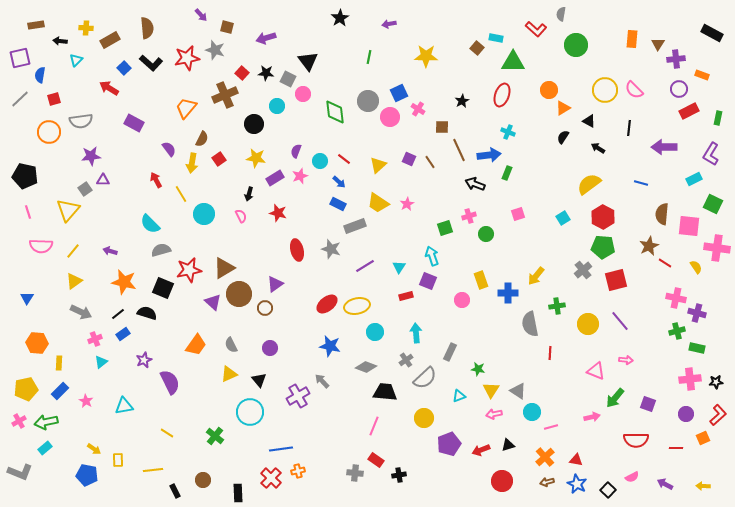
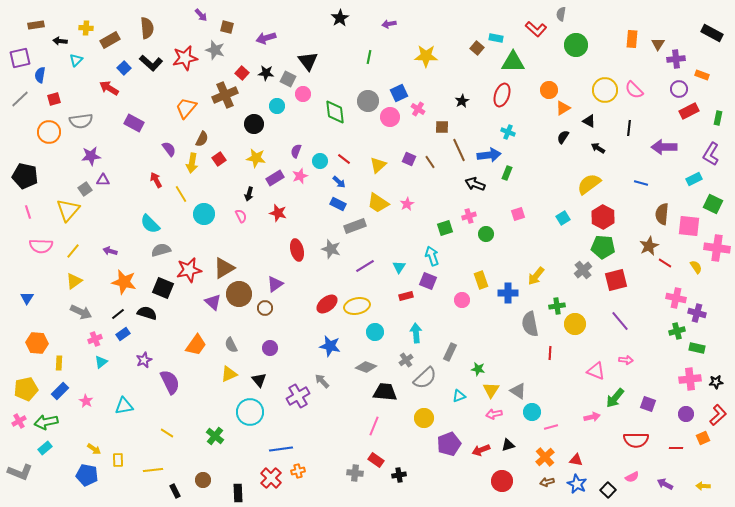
red star at (187, 58): moved 2 px left
yellow circle at (588, 324): moved 13 px left
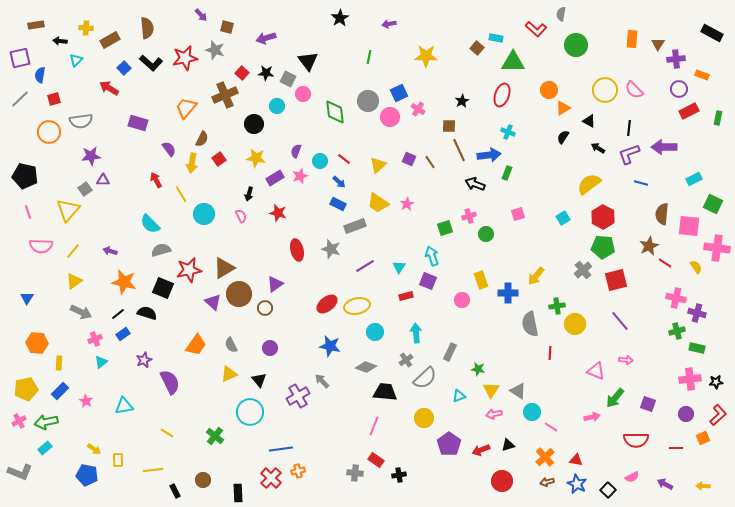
purple rectangle at (134, 123): moved 4 px right; rotated 12 degrees counterclockwise
brown square at (442, 127): moved 7 px right, 1 px up
purple L-shape at (711, 154): moved 82 px left; rotated 40 degrees clockwise
pink line at (551, 427): rotated 48 degrees clockwise
purple pentagon at (449, 444): rotated 15 degrees counterclockwise
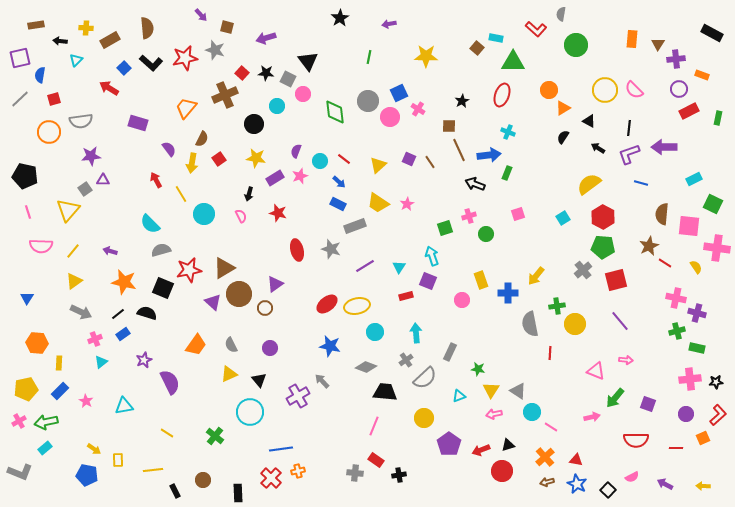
red circle at (502, 481): moved 10 px up
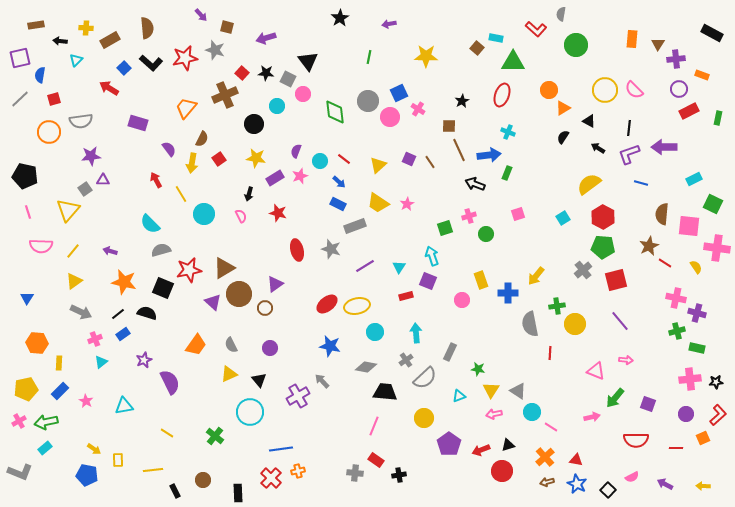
gray diamond at (366, 367): rotated 10 degrees counterclockwise
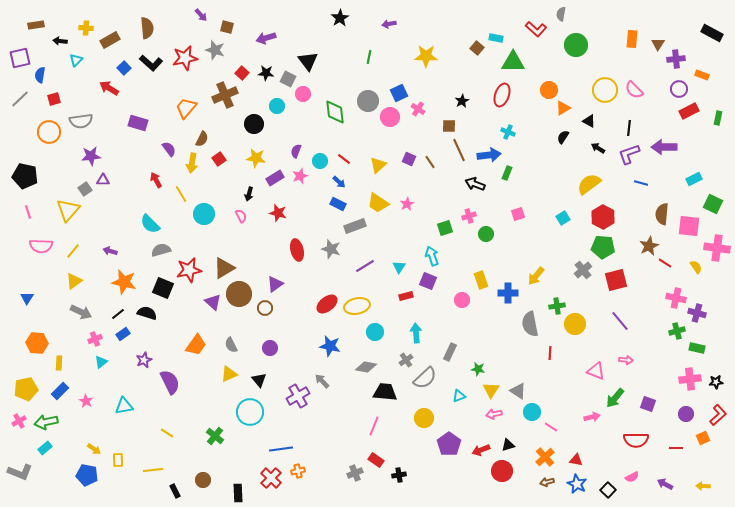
gray cross at (355, 473): rotated 28 degrees counterclockwise
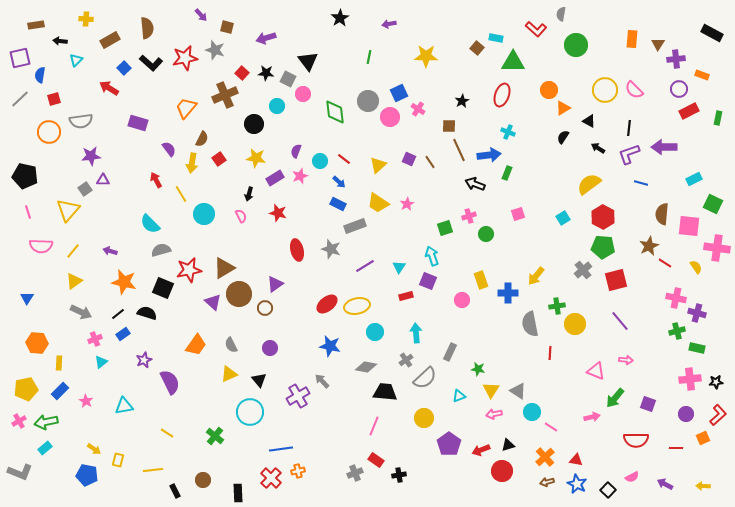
yellow cross at (86, 28): moved 9 px up
yellow rectangle at (118, 460): rotated 16 degrees clockwise
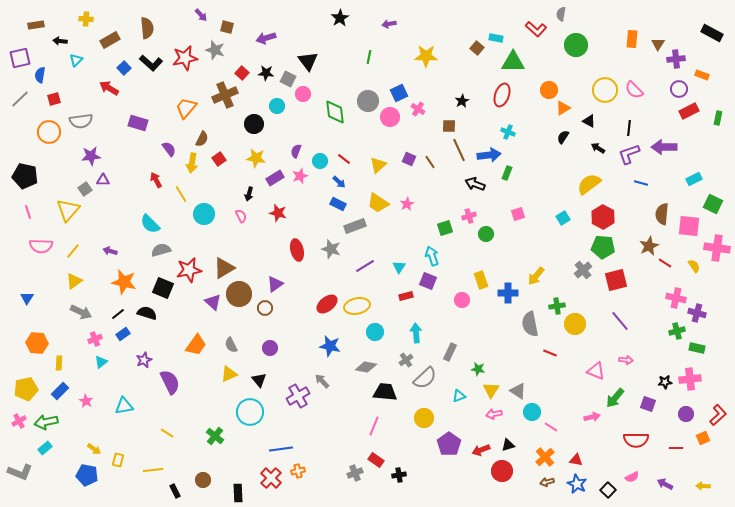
yellow semicircle at (696, 267): moved 2 px left, 1 px up
red line at (550, 353): rotated 72 degrees counterclockwise
black star at (716, 382): moved 51 px left
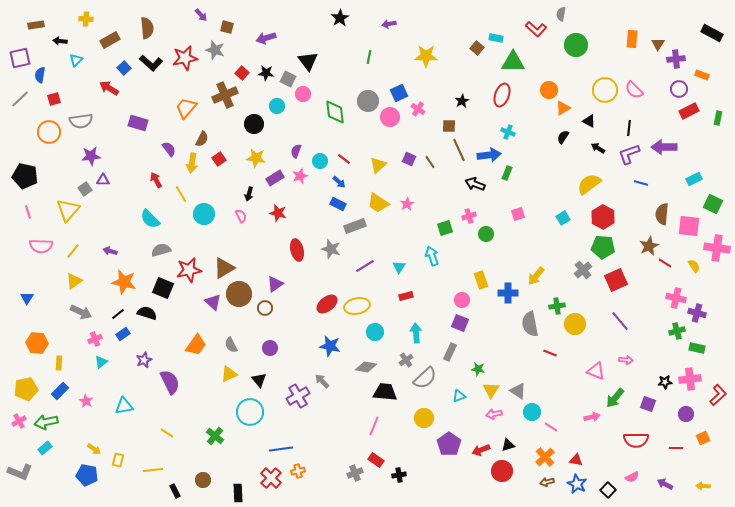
cyan semicircle at (150, 224): moved 5 px up
red square at (616, 280): rotated 10 degrees counterclockwise
purple square at (428, 281): moved 32 px right, 42 px down
red L-shape at (718, 415): moved 20 px up
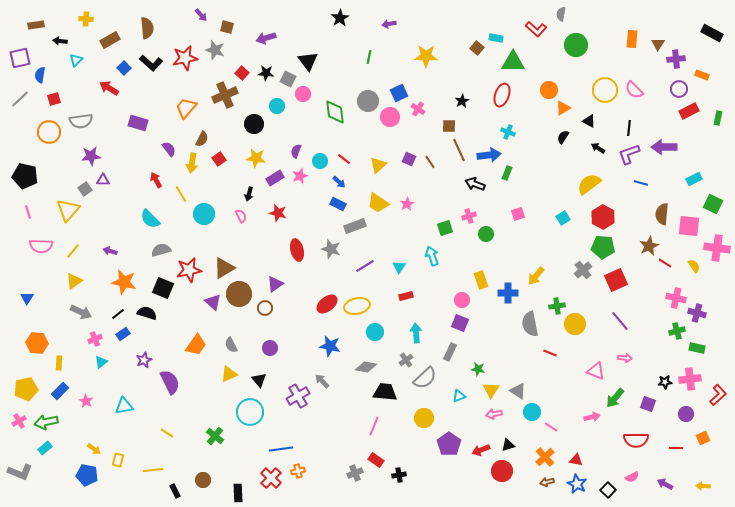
pink arrow at (626, 360): moved 1 px left, 2 px up
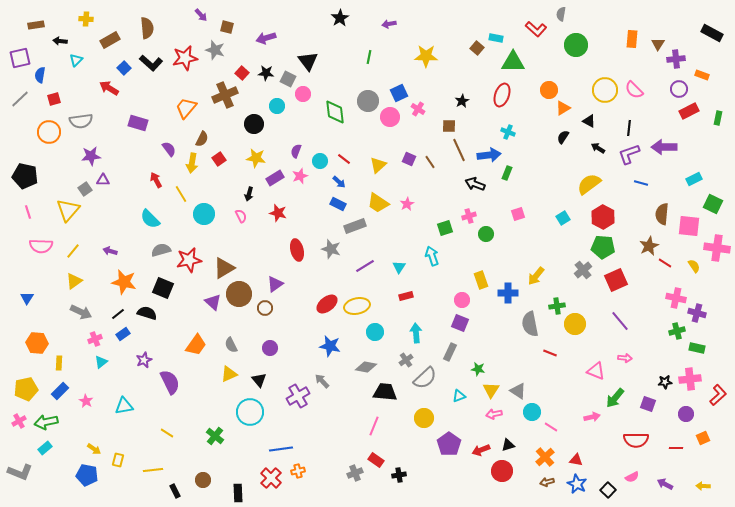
red star at (189, 270): moved 10 px up
